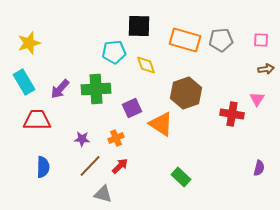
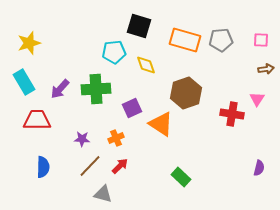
black square: rotated 15 degrees clockwise
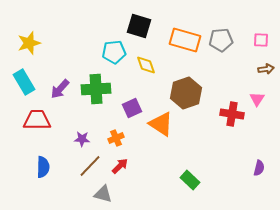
green rectangle: moved 9 px right, 3 px down
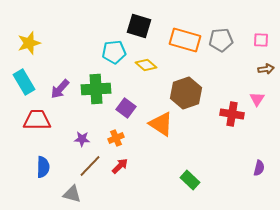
yellow diamond: rotated 30 degrees counterclockwise
purple square: moved 6 px left; rotated 30 degrees counterclockwise
gray triangle: moved 31 px left
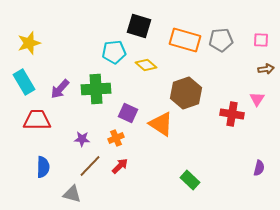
purple square: moved 2 px right, 5 px down; rotated 12 degrees counterclockwise
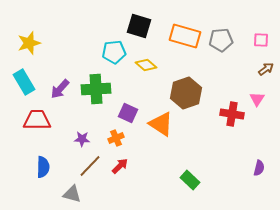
orange rectangle: moved 4 px up
brown arrow: rotated 28 degrees counterclockwise
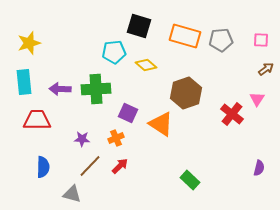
cyan rectangle: rotated 25 degrees clockwise
purple arrow: rotated 50 degrees clockwise
red cross: rotated 30 degrees clockwise
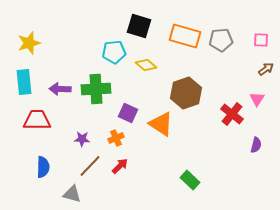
purple semicircle: moved 3 px left, 23 px up
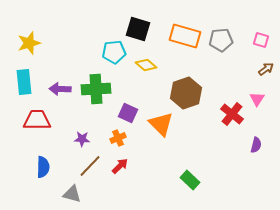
black square: moved 1 px left, 3 px down
pink square: rotated 14 degrees clockwise
orange triangle: rotated 12 degrees clockwise
orange cross: moved 2 px right
